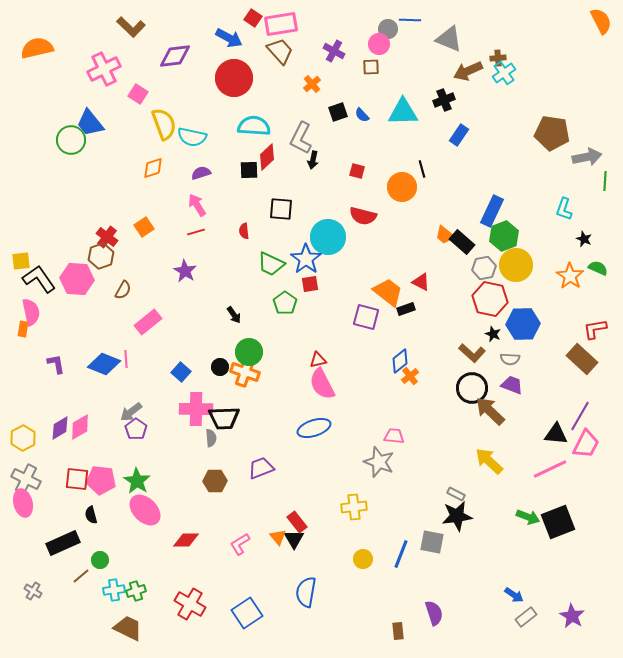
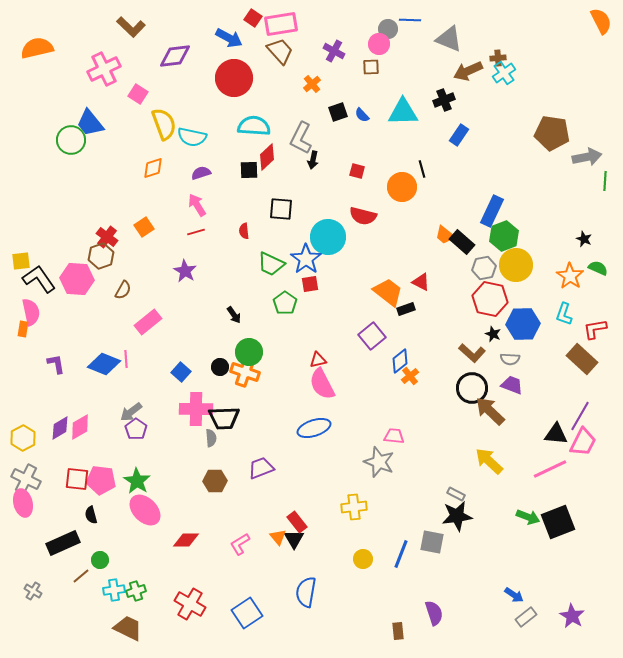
cyan L-shape at (564, 209): moved 105 px down
purple square at (366, 317): moved 6 px right, 19 px down; rotated 36 degrees clockwise
pink trapezoid at (586, 444): moved 3 px left, 2 px up
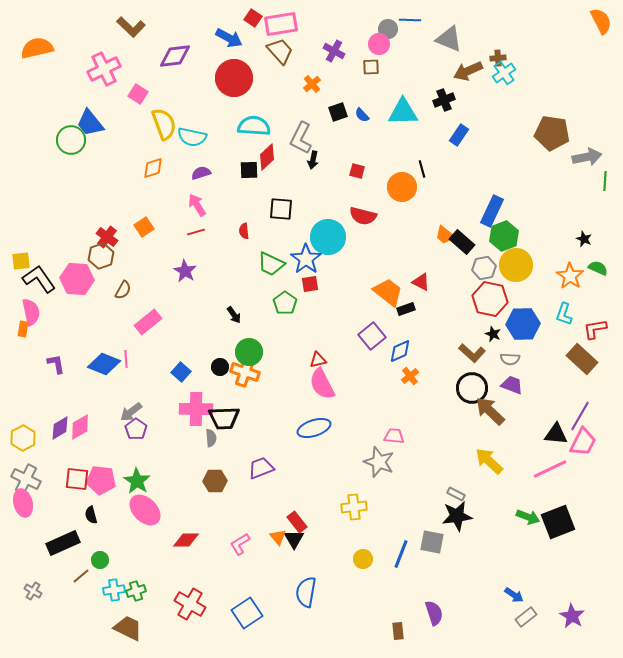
blue diamond at (400, 361): moved 10 px up; rotated 15 degrees clockwise
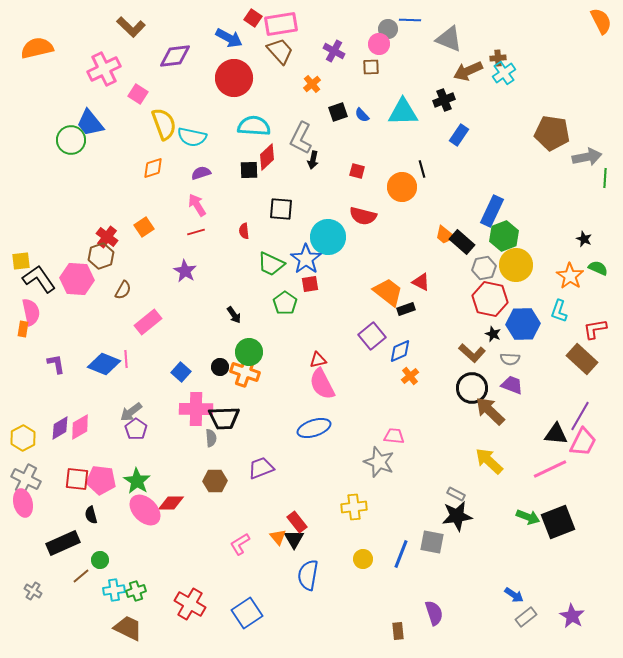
green line at (605, 181): moved 3 px up
cyan L-shape at (564, 314): moved 5 px left, 3 px up
red diamond at (186, 540): moved 15 px left, 37 px up
blue semicircle at (306, 592): moved 2 px right, 17 px up
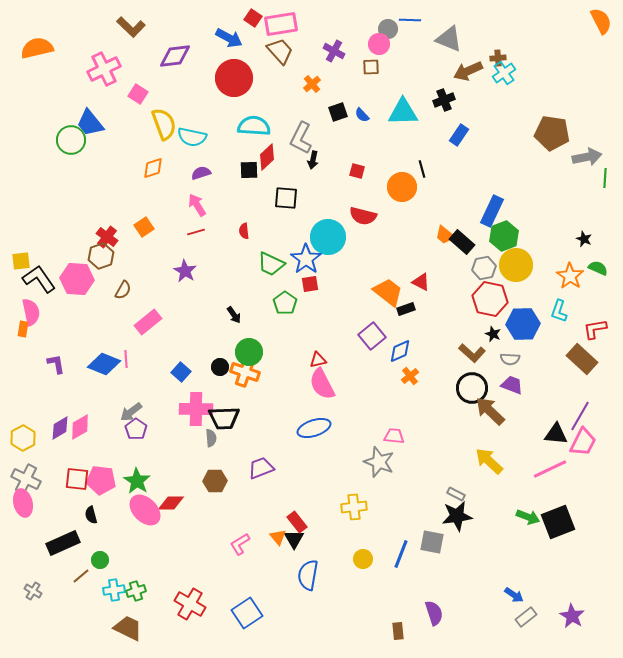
black square at (281, 209): moved 5 px right, 11 px up
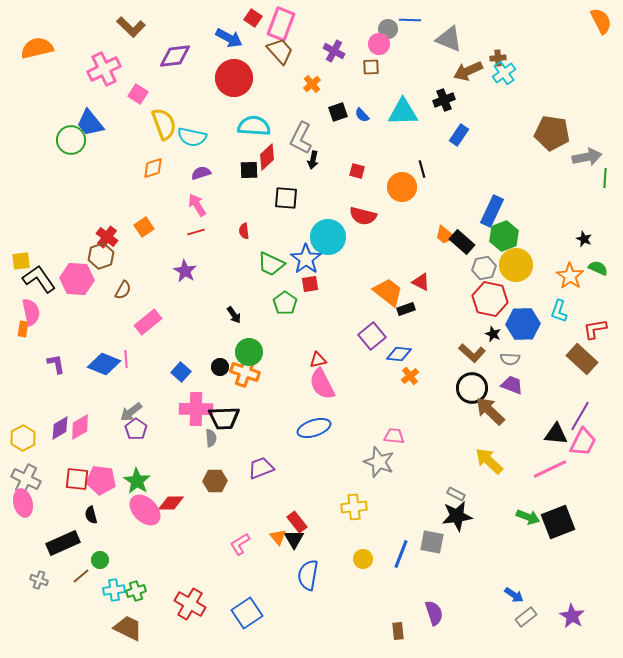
pink rectangle at (281, 24): rotated 60 degrees counterclockwise
blue diamond at (400, 351): moved 1 px left, 3 px down; rotated 30 degrees clockwise
gray cross at (33, 591): moved 6 px right, 11 px up; rotated 12 degrees counterclockwise
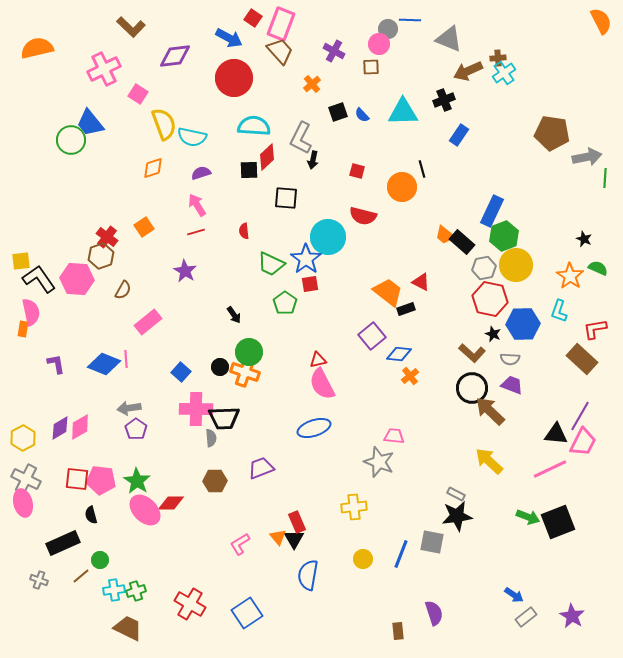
gray arrow at (131, 412): moved 2 px left, 4 px up; rotated 30 degrees clockwise
red rectangle at (297, 522): rotated 15 degrees clockwise
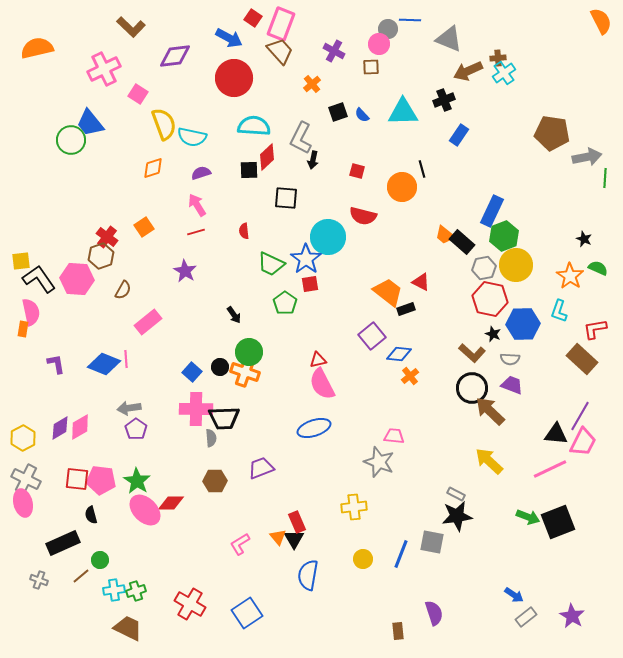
blue square at (181, 372): moved 11 px right
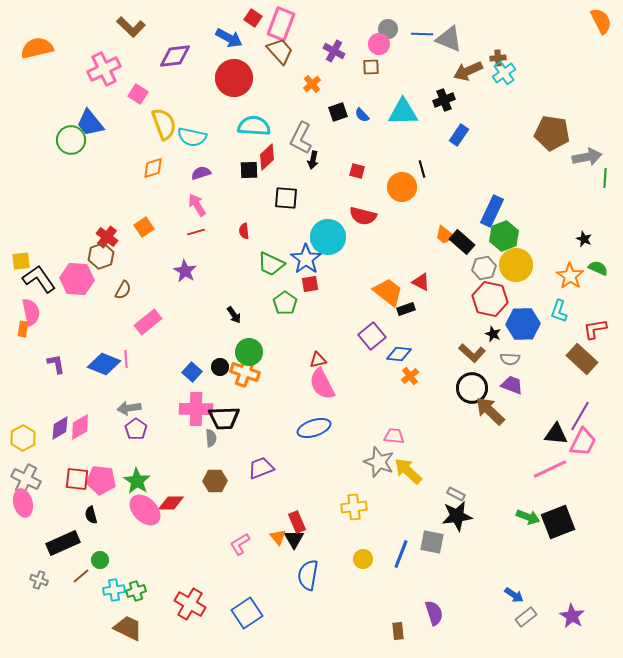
blue line at (410, 20): moved 12 px right, 14 px down
yellow arrow at (489, 461): moved 81 px left, 10 px down
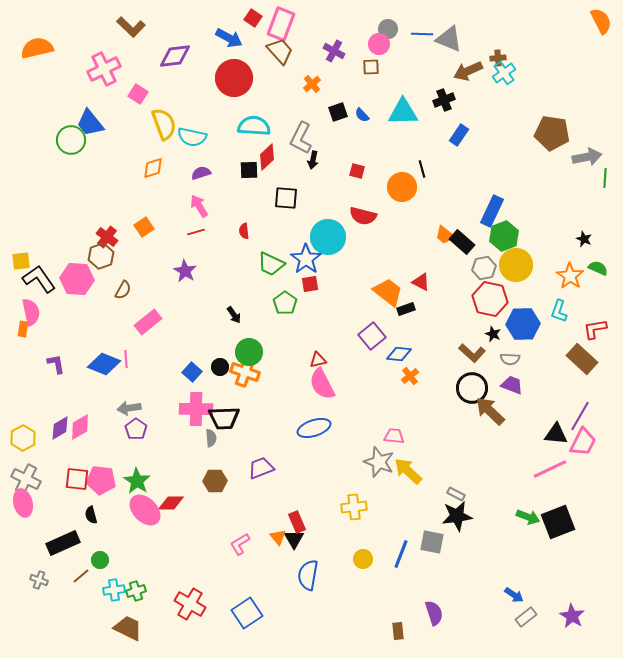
pink arrow at (197, 205): moved 2 px right, 1 px down
